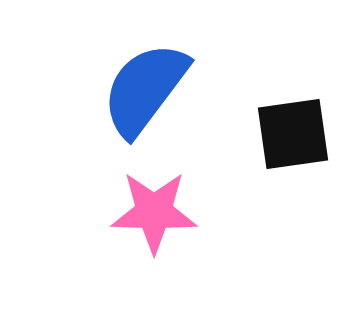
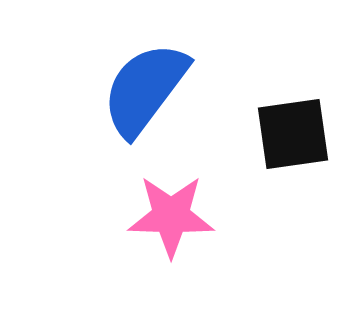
pink star: moved 17 px right, 4 px down
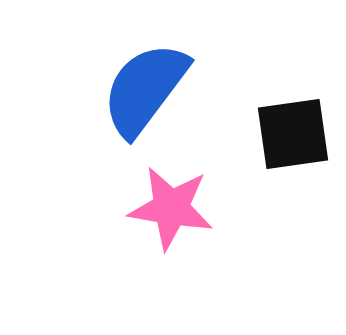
pink star: moved 8 px up; rotated 8 degrees clockwise
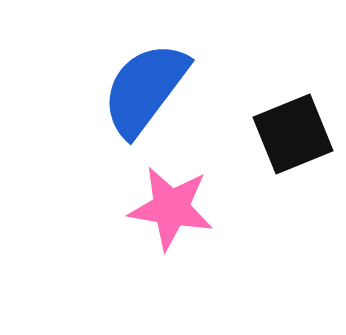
black square: rotated 14 degrees counterclockwise
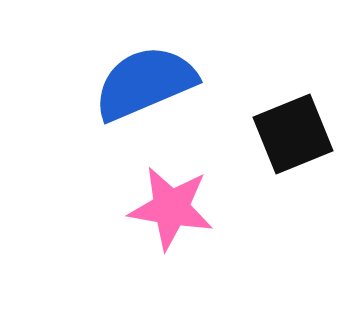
blue semicircle: moved 6 px up; rotated 30 degrees clockwise
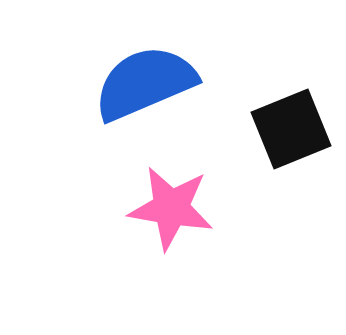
black square: moved 2 px left, 5 px up
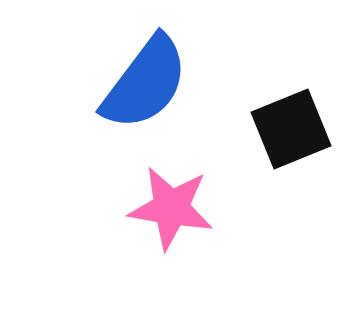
blue semicircle: rotated 150 degrees clockwise
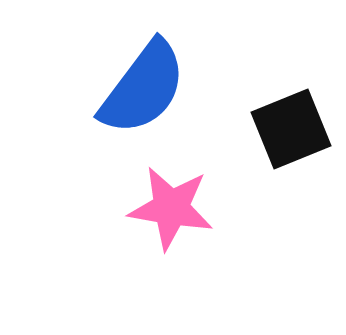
blue semicircle: moved 2 px left, 5 px down
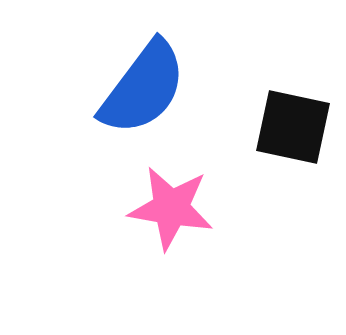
black square: moved 2 px right, 2 px up; rotated 34 degrees clockwise
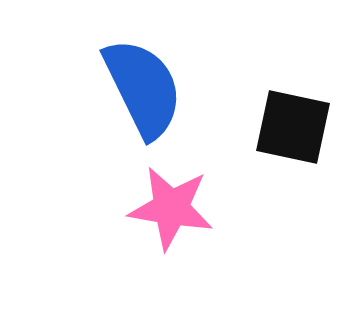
blue semicircle: rotated 63 degrees counterclockwise
